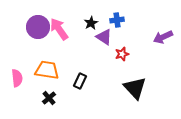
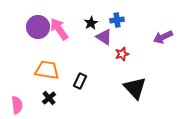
pink semicircle: moved 27 px down
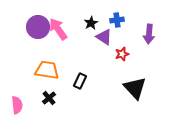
pink arrow: moved 1 px left
purple arrow: moved 14 px left, 3 px up; rotated 60 degrees counterclockwise
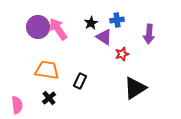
black triangle: rotated 40 degrees clockwise
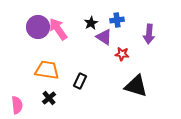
red star: rotated 24 degrees clockwise
black triangle: moved 1 px right, 2 px up; rotated 50 degrees clockwise
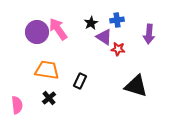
purple circle: moved 1 px left, 5 px down
red star: moved 4 px left, 5 px up
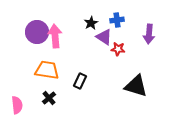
pink arrow: moved 3 px left, 7 px down; rotated 30 degrees clockwise
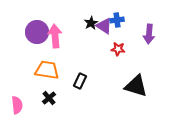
purple triangle: moved 11 px up
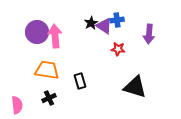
black rectangle: rotated 42 degrees counterclockwise
black triangle: moved 1 px left, 1 px down
black cross: rotated 16 degrees clockwise
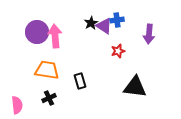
red star: moved 2 px down; rotated 24 degrees counterclockwise
black triangle: rotated 10 degrees counterclockwise
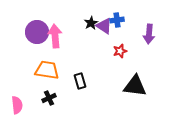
red star: moved 2 px right
black triangle: moved 1 px up
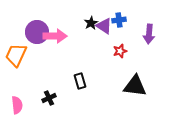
blue cross: moved 2 px right
pink arrow: rotated 95 degrees clockwise
orange trapezoid: moved 31 px left, 15 px up; rotated 75 degrees counterclockwise
